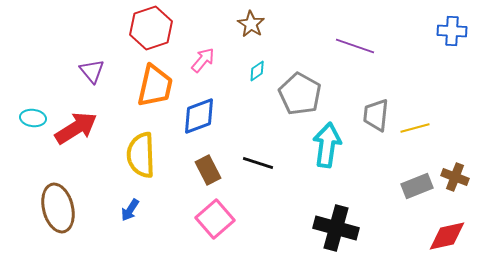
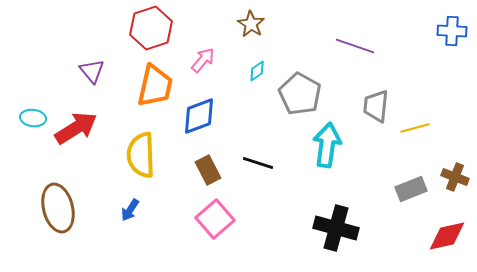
gray trapezoid: moved 9 px up
gray rectangle: moved 6 px left, 3 px down
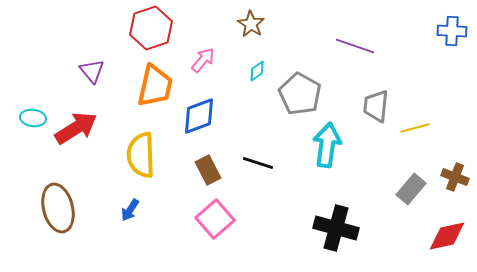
gray rectangle: rotated 28 degrees counterclockwise
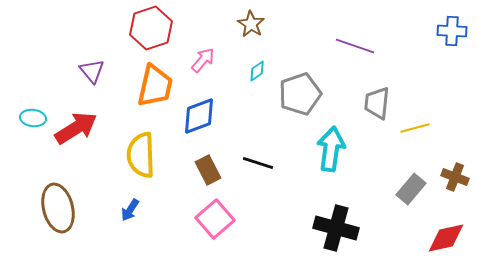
gray pentagon: rotated 24 degrees clockwise
gray trapezoid: moved 1 px right, 3 px up
cyan arrow: moved 4 px right, 4 px down
red diamond: moved 1 px left, 2 px down
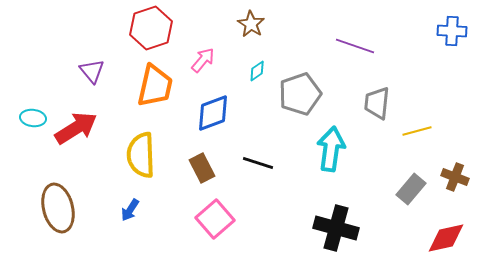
blue diamond: moved 14 px right, 3 px up
yellow line: moved 2 px right, 3 px down
brown rectangle: moved 6 px left, 2 px up
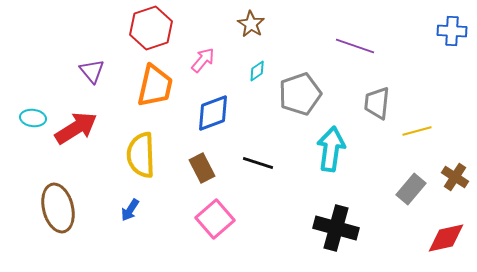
brown cross: rotated 12 degrees clockwise
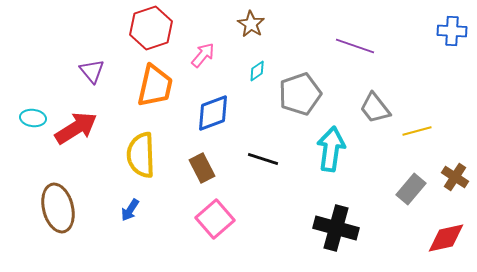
pink arrow: moved 5 px up
gray trapezoid: moved 2 px left, 5 px down; rotated 44 degrees counterclockwise
black line: moved 5 px right, 4 px up
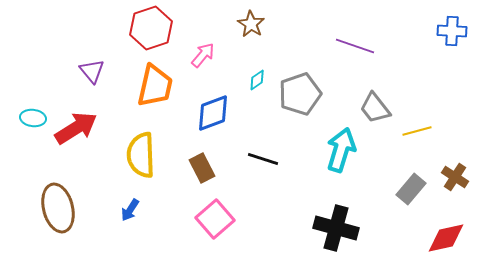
cyan diamond: moved 9 px down
cyan arrow: moved 10 px right, 1 px down; rotated 9 degrees clockwise
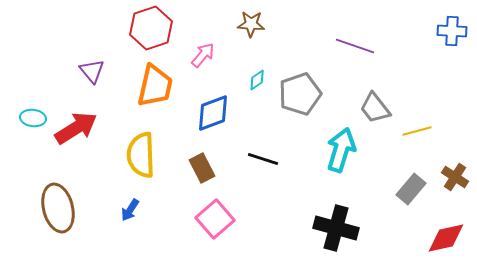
brown star: rotated 28 degrees counterclockwise
